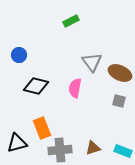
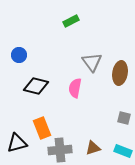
brown ellipse: rotated 75 degrees clockwise
gray square: moved 5 px right, 17 px down
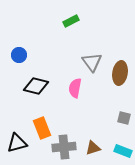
gray cross: moved 4 px right, 3 px up
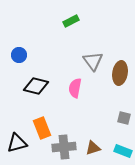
gray triangle: moved 1 px right, 1 px up
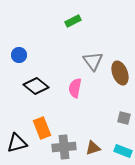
green rectangle: moved 2 px right
brown ellipse: rotated 30 degrees counterclockwise
black diamond: rotated 25 degrees clockwise
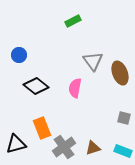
black triangle: moved 1 px left, 1 px down
gray cross: rotated 30 degrees counterclockwise
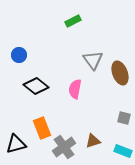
gray triangle: moved 1 px up
pink semicircle: moved 1 px down
brown triangle: moved 7 px up
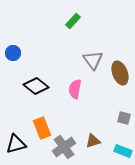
green rectangle: rotated 21 degrees counterclockwise
blue circle: moved 6 px left, 2 px up
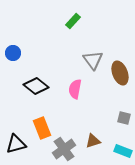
gray cross: moved 2 px down
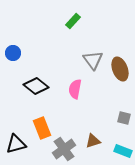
brown ellipse: moved 4 px up
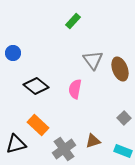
gray square: rotated 32 degrees clockwise
orange rectangle: moved 4 px left, 3 px up; rotated 25 degrees counterclockwise
